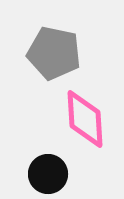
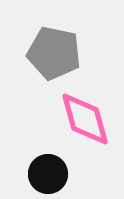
pink diamond: rotated 12 degrees counterclockwise
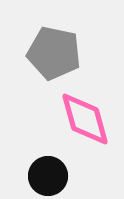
black circle: moved 2 px down
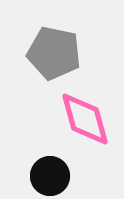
black circle: moved 2 px right
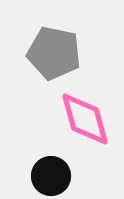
black circle: moved 1 px right
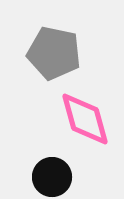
black circle: moved 1 px right, 1 px down
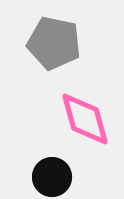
gray pentagon: moved 10 px up
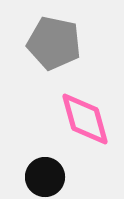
black circle: moved 7 px left
